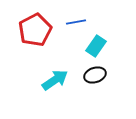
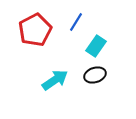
blue line: rotated 48 degrees counterclockwise
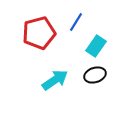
red pentagon: moved 4 px right, 3 px down; rotated 12 degrees clockwise
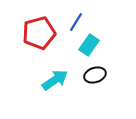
cyan rectangle: moved 7 px left, 1 px up
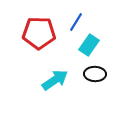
red pentagon: rotated 16 degrees clockwise
black ellipse: moved 1 px up; rotated 20 degrees clockwise
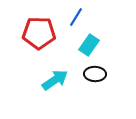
blue line: moved 5 px up
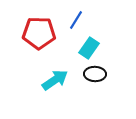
blue line: moved 3 px down
cyan rectangle: moved 3 px down
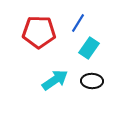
blue line: moved 2 px right, 3 px down
red pentagon: moved 1 px up
black ellipse: moved 3 px left, 7 px down
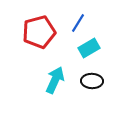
red pentagon: rotated 16 degrees counterclockwise
cyan rectangle: rotated 25 degrees clockwise
cyan arrow: rotated 32 degrees counterclockwise
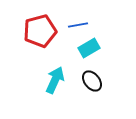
blue line: moved 2 px down; rotated 48 degrees clockwise
red pentagon: moved 1 px right, 1 px up
black ellipse: rotated 50 degrees clockwise
